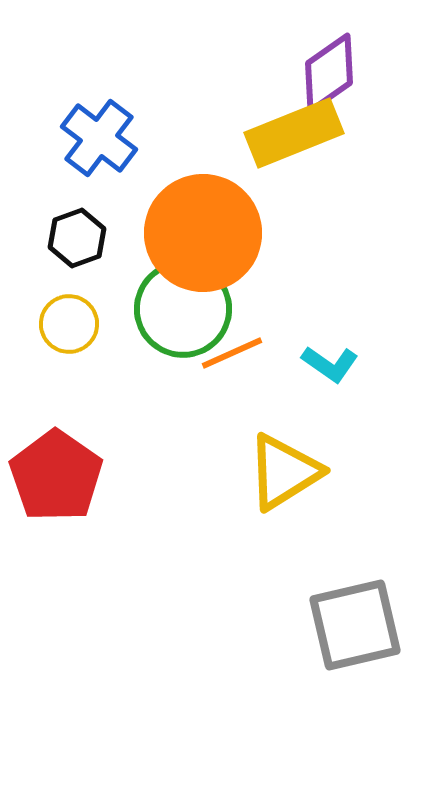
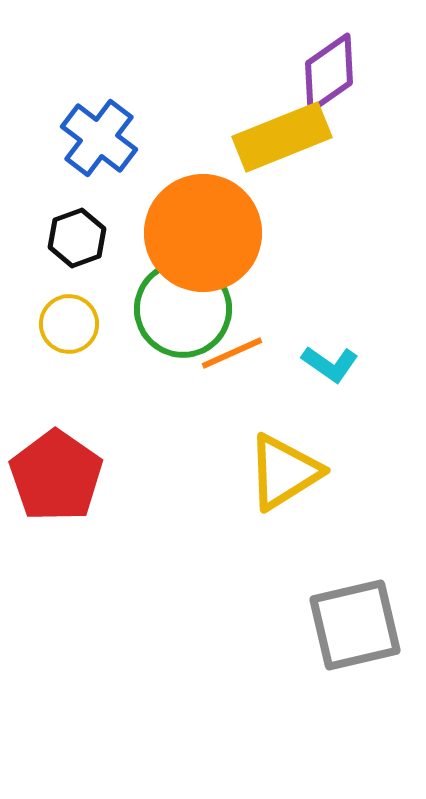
yellow rectangle: moved 12 px left, 4 px down
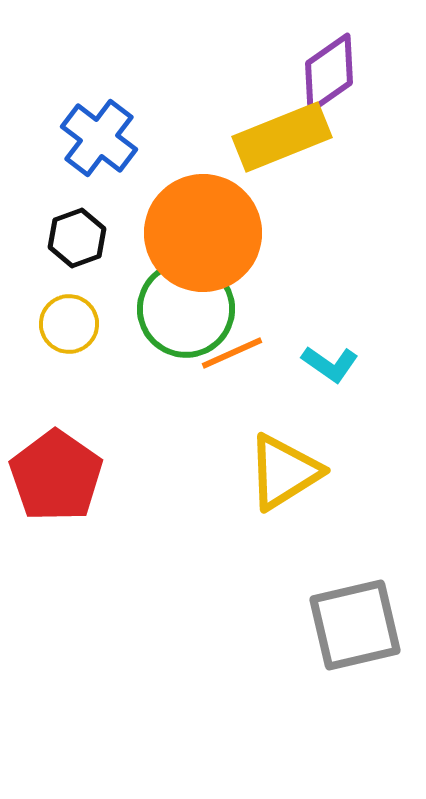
green circle: moved 3 px right
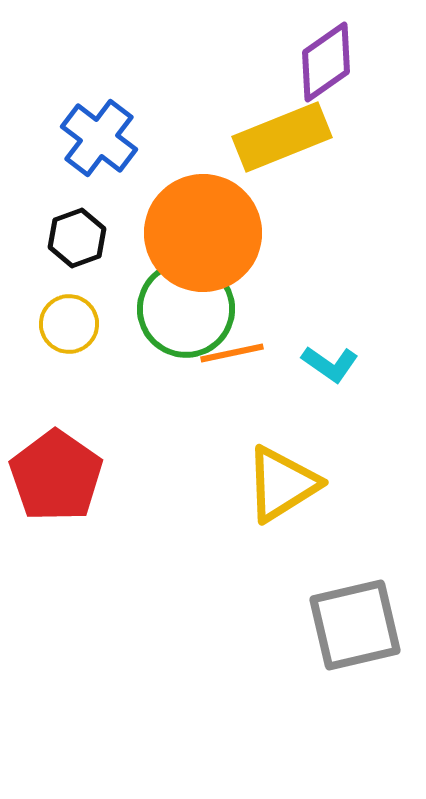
purple diamond: moved 3 px left, 11 px up
orange line: rotated 12 degrees clockwise
yellow triangle: moved 2 px left, 12 px down
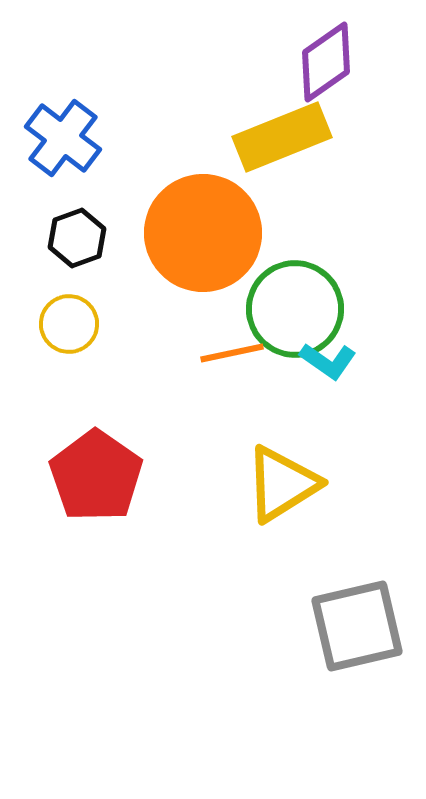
blue cross: moved 36 px left
green circle: moved 109 px right
cyan L-shape: moved 2 px left, 3 px up
red pentagon: moved 40 px right
gray square: moved 2 px right, 1 px down
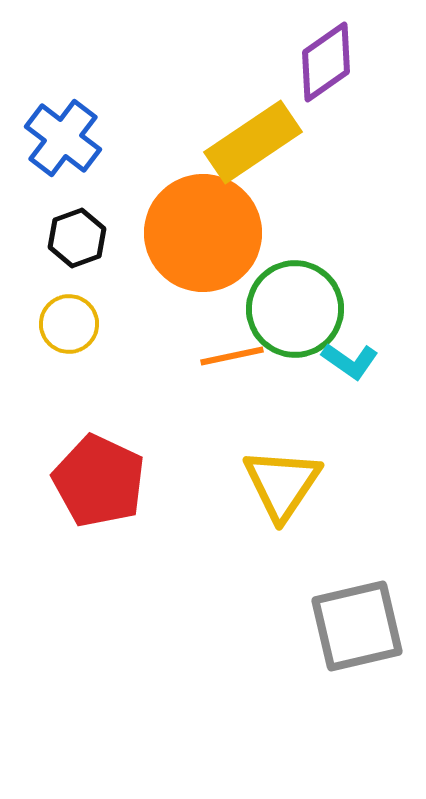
yellow rectangle: moved 29 px left, 5 px down; rotated 12 degrees counterclockwise
orange line: moved 3 px down
cyan L-shape: moved 22 px right
red pentagon: moved 3 px right, 5 px down; rotated 10 degrees counterclockwise
yellow triangle: rotated 24 degrees counterclockwise
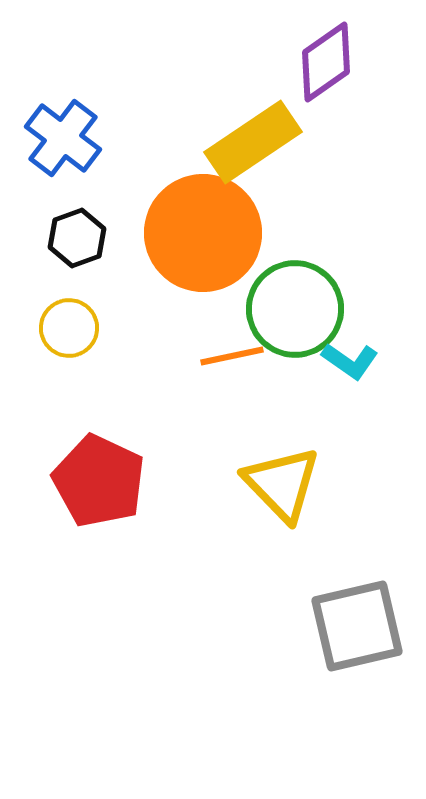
yellow circle: moved 4 px down
yellow triangle: rotated 18 degrees counterclockwise
